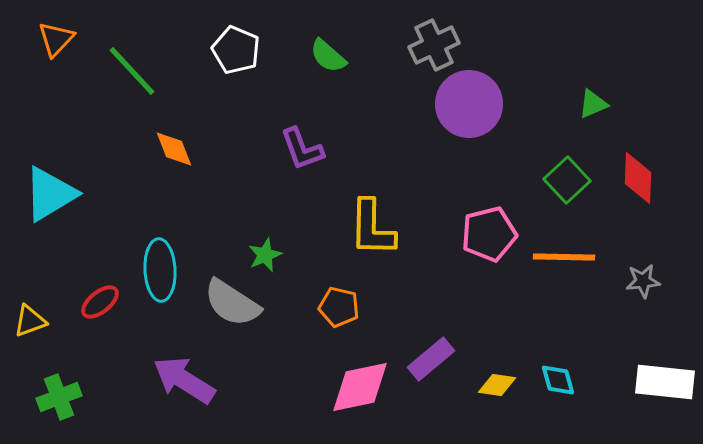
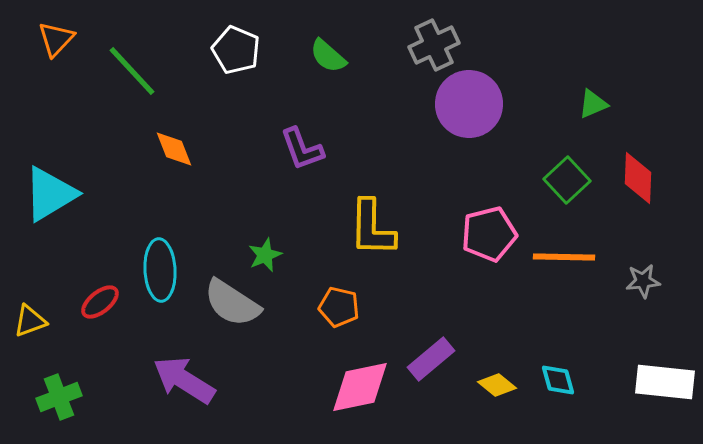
yellow diamond: rotated 30 degrees clockwise
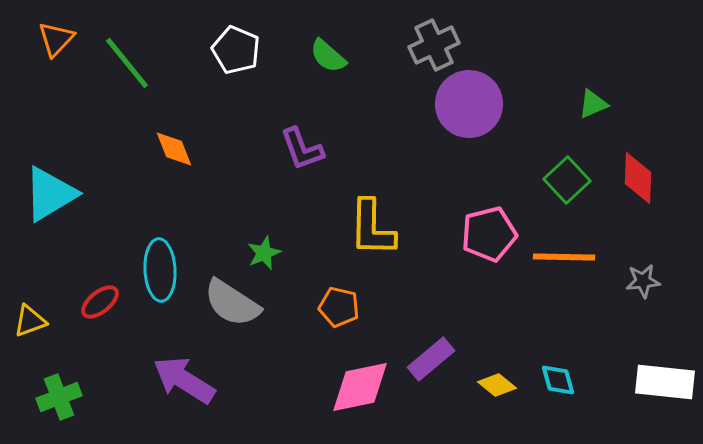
green line: moved 5 px left, 8 px up; rotated 4 degrees clockwise
green star: moved 1 px left, 2 px up
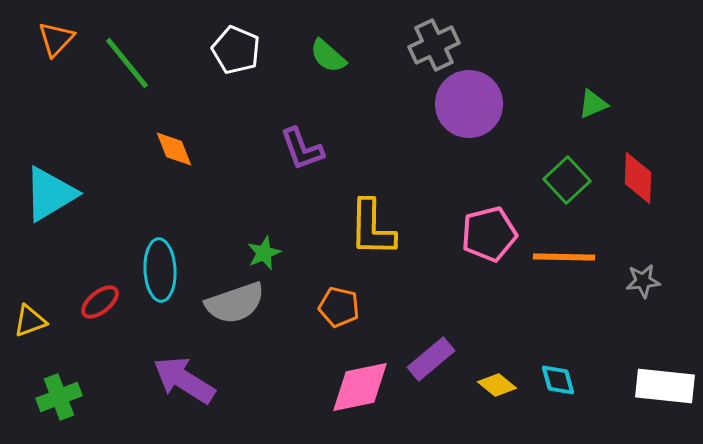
gray semicircle: moved 3 px right; rotated 52 degrees counterclockwise
white rectangle: moved 4 px down
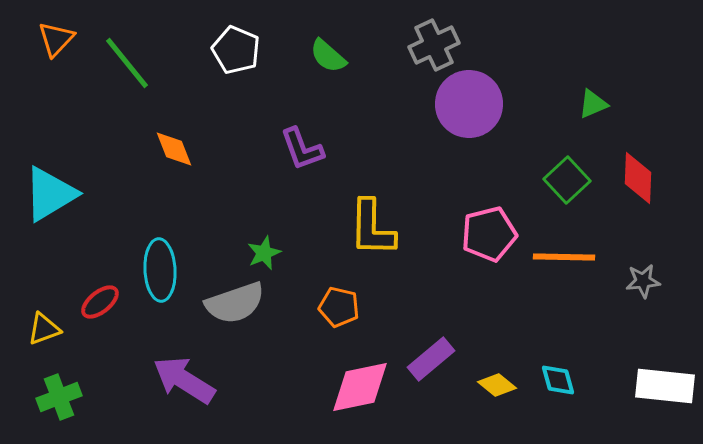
yellow triangle: moved 14 px right, 8 px down
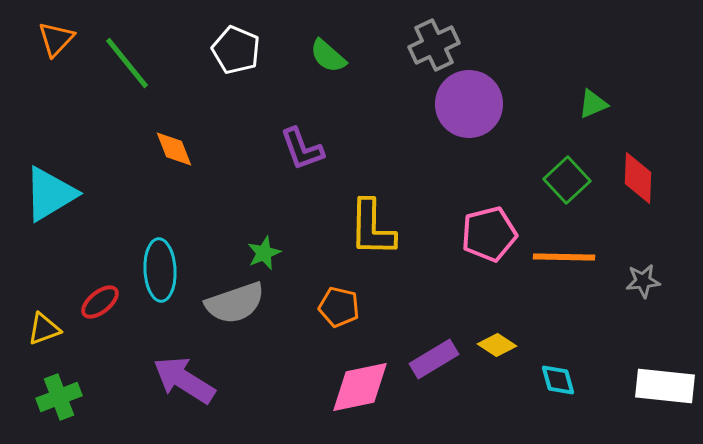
purple rectangle: moved 3 px right; rotated 9 degrees clockwise
yellow diamond: moved 40 px up; rotated 6 degrees counterclockwise
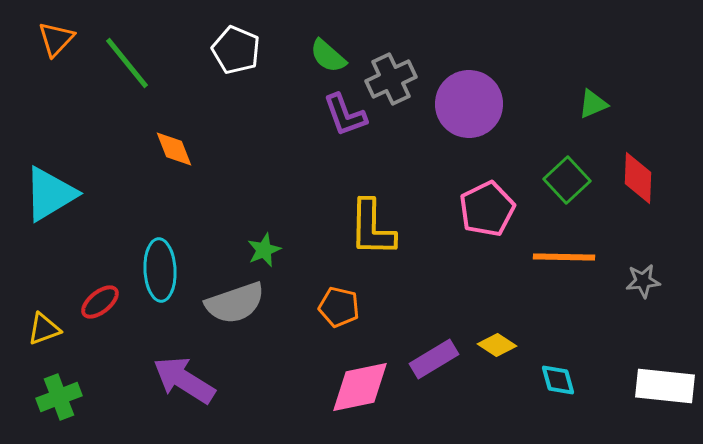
gray cross: moved 43 px left, 34 px down
purple L-shape: moved 43 px right, 34 px up
pink pentagon: moved 2 px left, 25 px up; rotated 12 degrees counterclockwise
green star: moved 3 px up
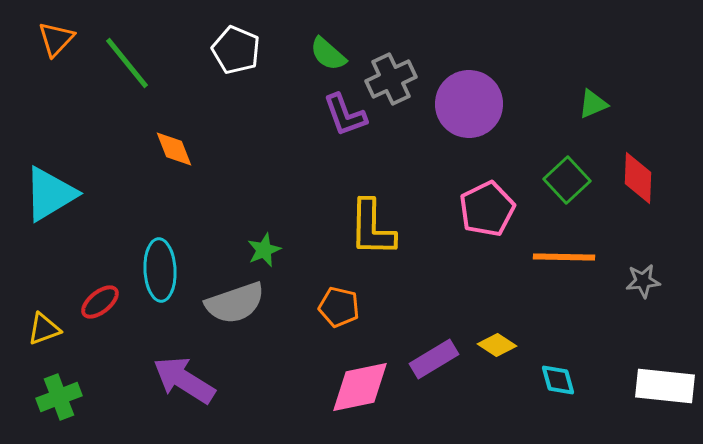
green semicircle: moved 2 px up
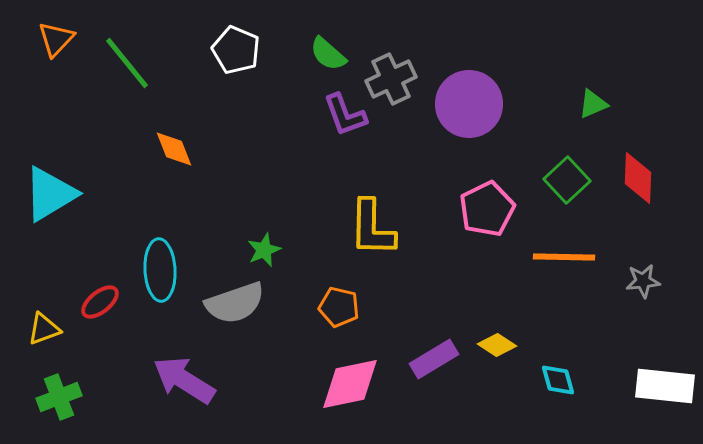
pink diamond: moved 10 px left, 3 px up
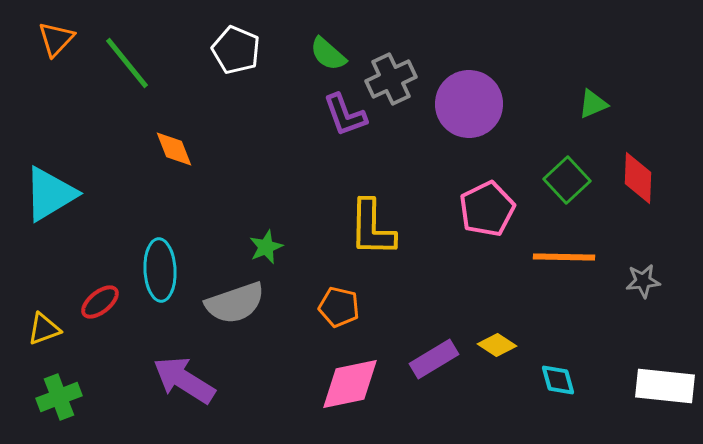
green star: moved 2 px right, 3 px up
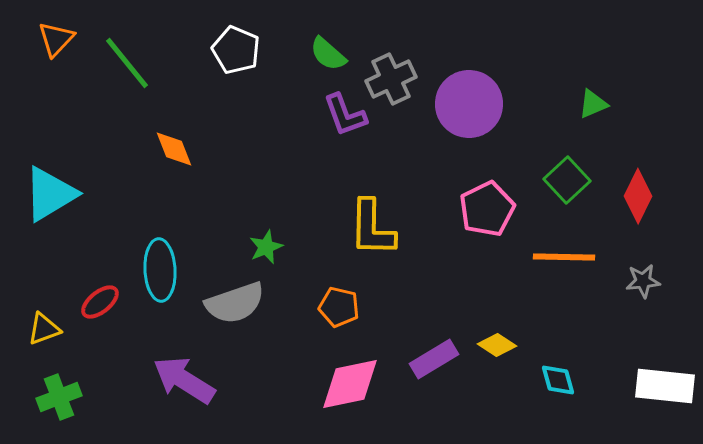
red diamond: moved 18 px down; rotated 24 degrees clockwise
